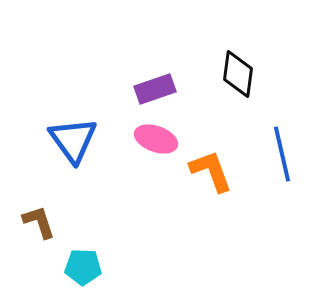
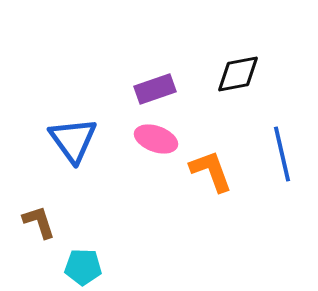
black diamond: rotated 72 degrees clockwise
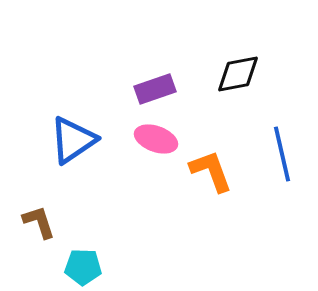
blue triangle: rotated 32 degrees clockwise
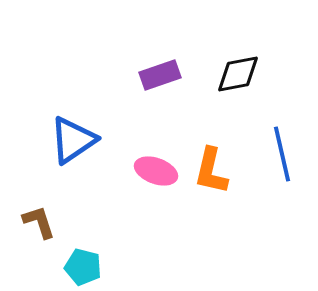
purple rectangle: moved 5 px right, 14 px up
pink ellipse: moved 32 px down
orange L-shape: rotated 147 degrees counterclockwise
cyan pentagon: rotated 12 degrees clockwise
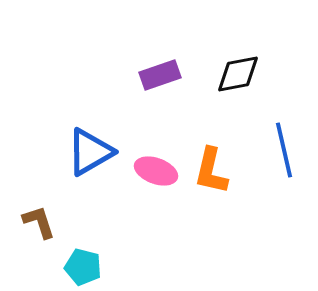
blue triangle: moved 17 px right, 12 px down; rotated 4 degrees clockwise
blue line: moved 2 px right, 4 px up
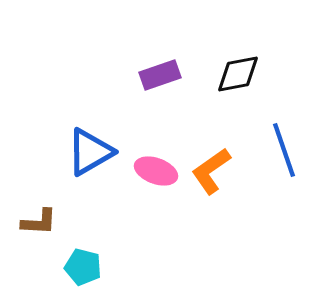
blue line: rotated 6 degrees counterclockwise
orange L-shape: rotated 42 degrees clockwise
brown L-shape: rotated 111 degrees clockwise
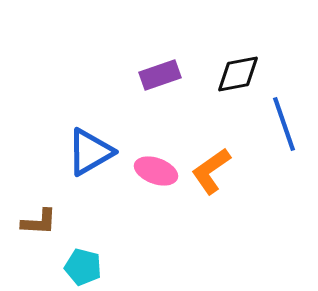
blue line: moved 26 px up
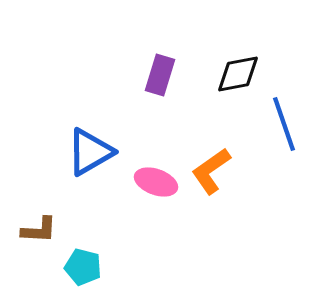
purple rectangle: rotated 54 degrees counterclockwise
pink ellipse: moved 11 px down
brown L-shape: moved 8 px down
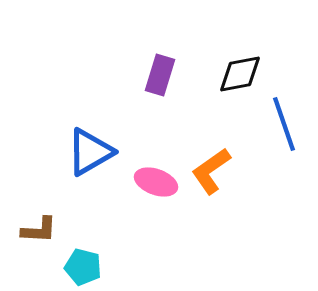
black diamond: moved 2 px right
